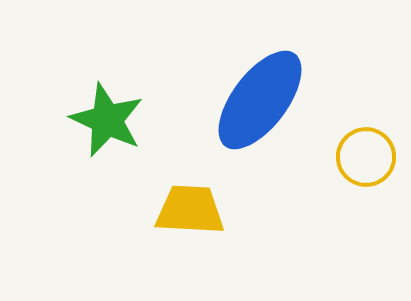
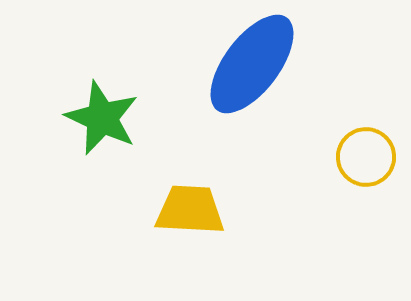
blue ellipse: moved 8 px left, 36 px up
green star: moved 5 px left, 2 px up
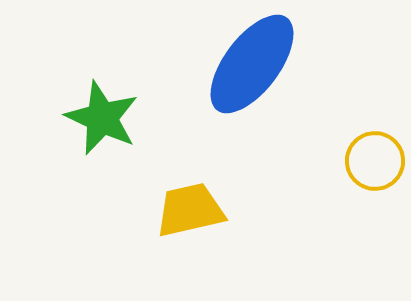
yellow circle: moved 9 px right, 4 px down
yellow trapezoid: rotated 16 degrees counterclockwise
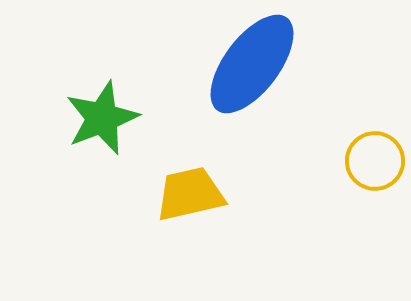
green star: rotated 26 degrees clockwise
yellow trapezoid: moved 16 px up
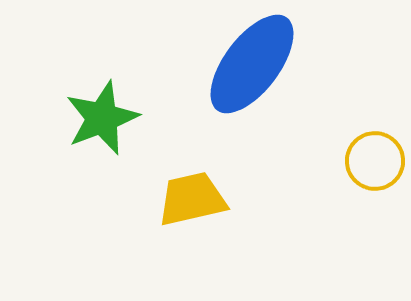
yellow trapezoid: moved 2 px right, 5 px down
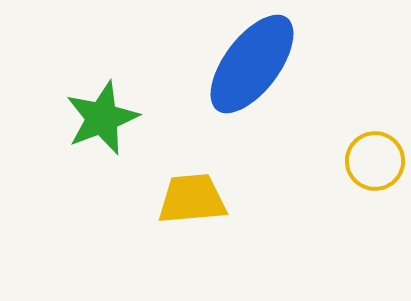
yellow trapezoid: rotated 8 degrees clockwise
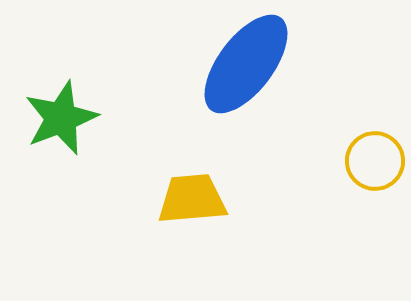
blue ellipse: moved 6 px left
green star: moved 41 px left
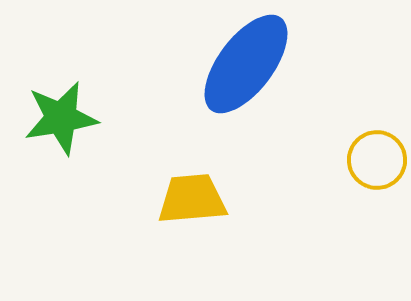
green star: rotated 12 degrees clockwise
yellow circle: moved 2 px right, 1 px up
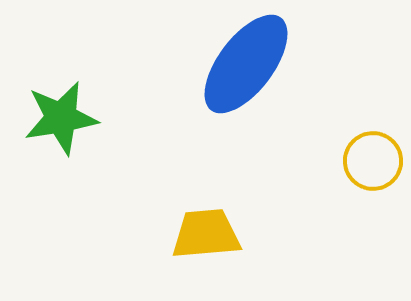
yellow circle: moved 4 px left, 1 px down
yellow trapezoid: moved 14 px right, 35 px down
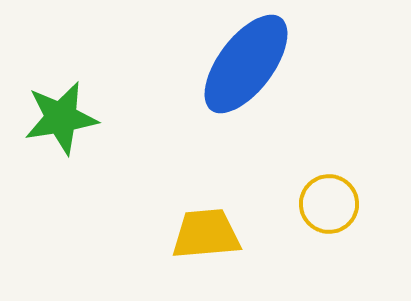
yellow circle: moved 44 px left, 43 px down
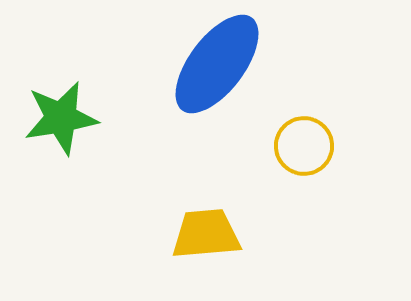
blue ellipse: moved 29 px left
yellow circle: moved 25 px left, 58 px up
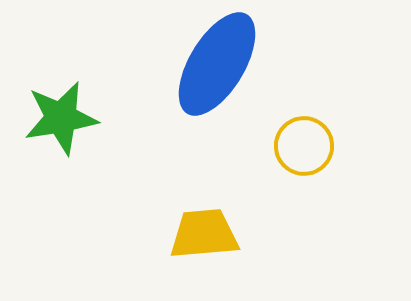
blue ellipse: rotated 6 degrees counterclockwise
yellow trapezoid: moved 2 px left
